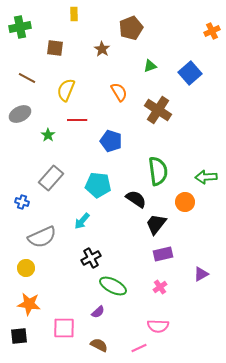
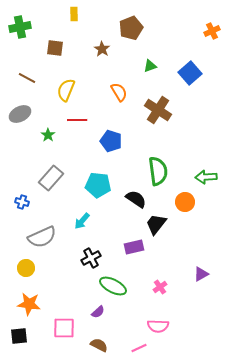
purple rectangle: moved 29 px left, 7 px up
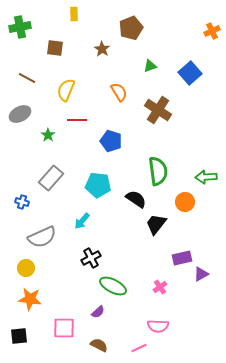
purple rectangle: moved 48 px right, 11 px down
orange star: moved 1 px right, 5 px up
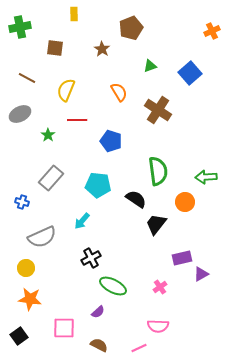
black square: rotated 30 degrees counterclockwise
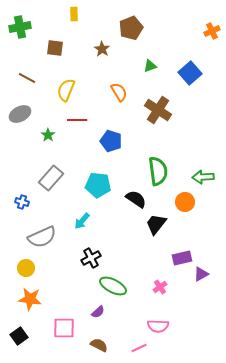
green arrow: moved 3 px left
